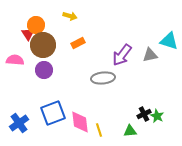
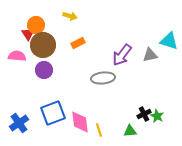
pink semicircle: moved 2 px right, 4 px up
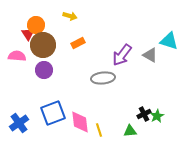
gray triangle: rotated 42 degrees clockwise
green star: rotated 16 degrees clockwise
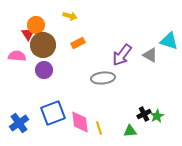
yellow line: moved 2 px up
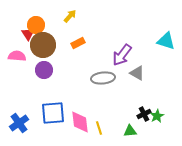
yellow arrow: rotated 64 degrees counterclockwise
cyan triangle: moved 3 px left
gray triangle: moved 13 px left, 18 px down
blue square: rotated 15 degrees clockwise
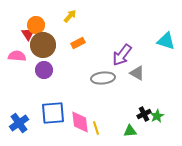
yellow line: moved 3 px left
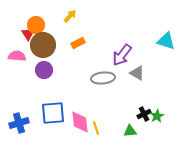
blue cross: rotated 18 degrees clockwise
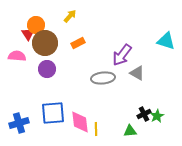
brown circle: moved 2 px right, 2 px up
purple circle: moved 3 px right, 1 px up
yellow line: moved 1 px down; rotated 16 degrees clockwise
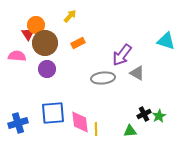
green star: moved 2 px right
blue cross: moved 1 px left
